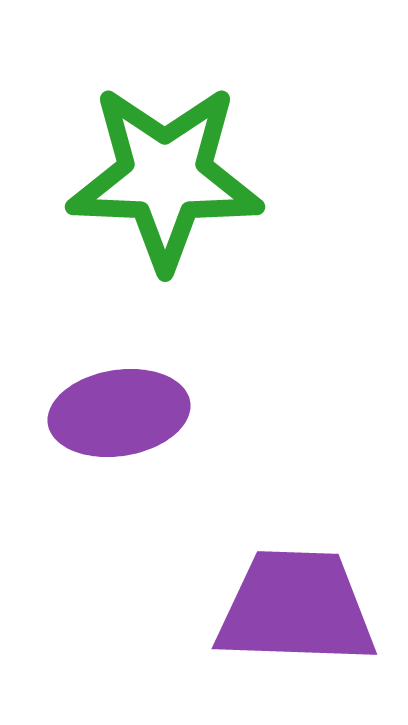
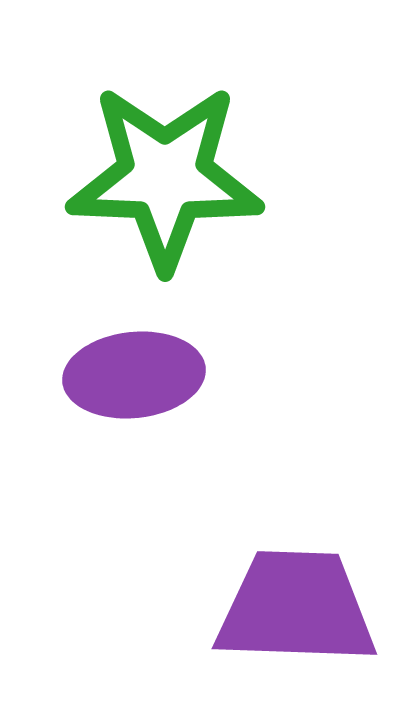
purple ellipse: moved 15 px right, 38 px up; rotated 3 degrees clockwise
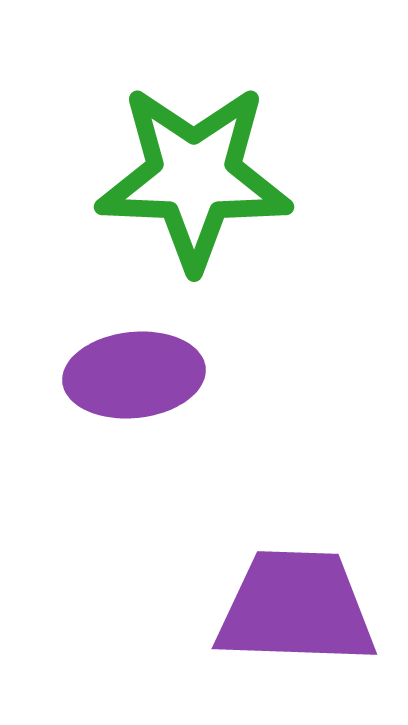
green star: moved 29 px right
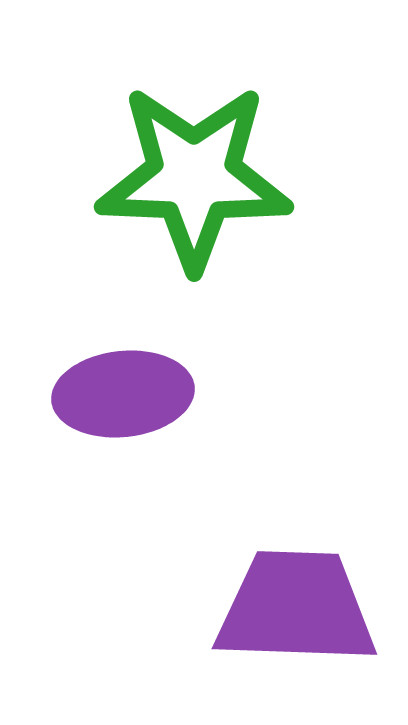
purple ellipse: moved 11 px left, 19 px down
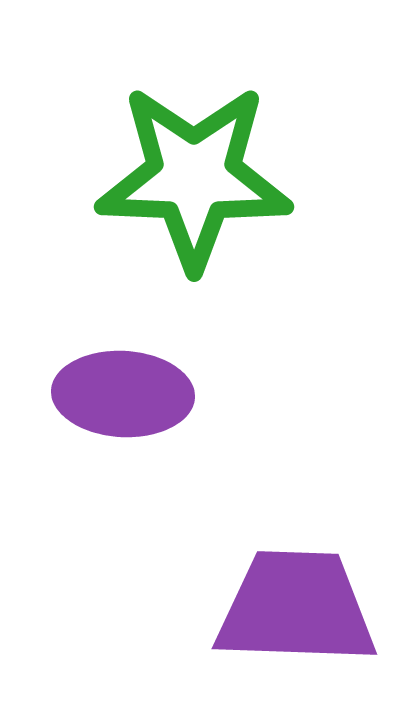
purple ellipse: rotated 9 degrees clockwise
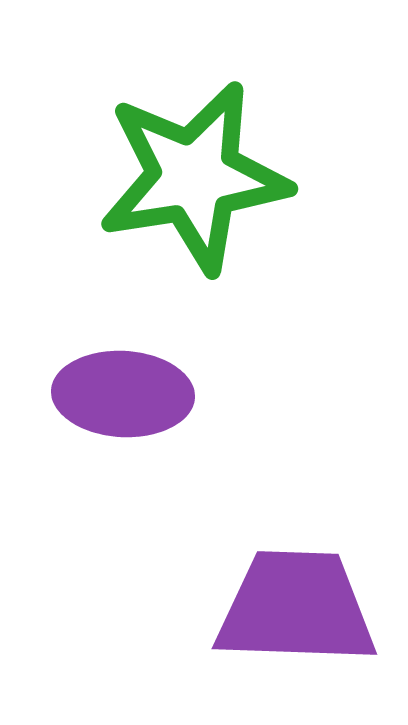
green star: rotated 11 degrees counterclockwise
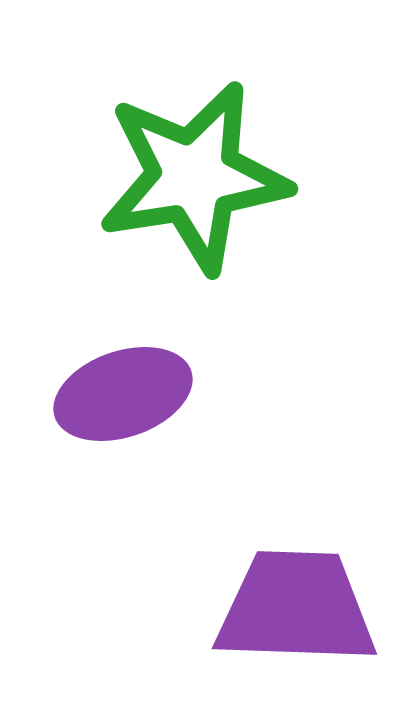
purple ellipse: rotated 22 degrees counterclockwise
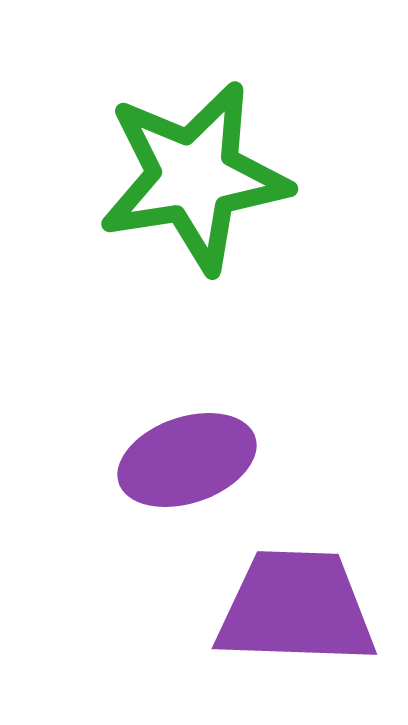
purple ellipse: moved 64 px right, 66 px down
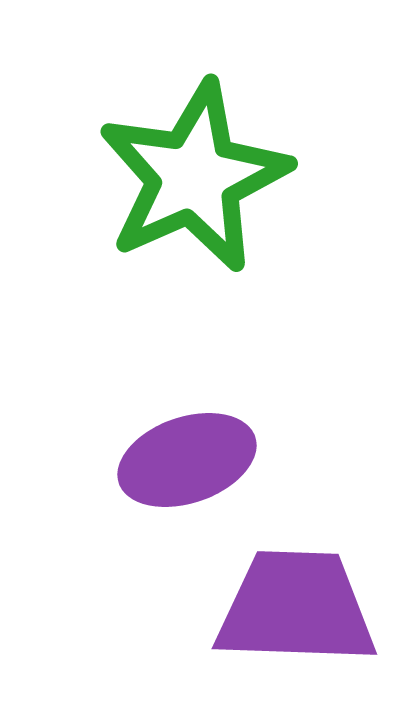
green star: rotated 15 degrees counterclockwise
